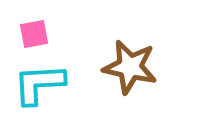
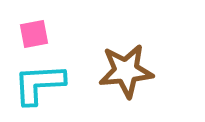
brown star: moved 4 px left, 4 px down; rotated 18 degrees counterclockwise
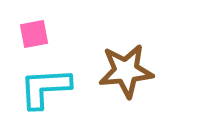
cyan L-shape: moved 6 px right, 4 px down
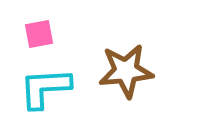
pink square: moved 5 px right
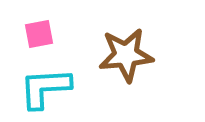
brown star: moved 16 px up
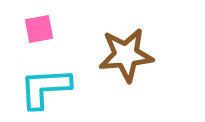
pink square: moved 5 px up
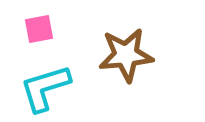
cyan L-shape: rotated 14 degrees counterclockwise
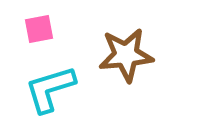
cyan L-shape: moved 5 px right, 1 px down
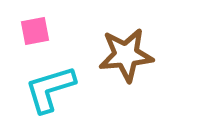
pink square: moved 4 px left, 2 px down
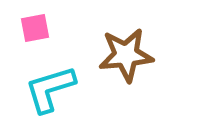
pink square: moved 3 px up
